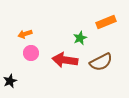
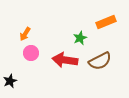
orange arrow: rotated 40 degrees counterclockwise
brown semicircle: moved 1 px left, 1 px up
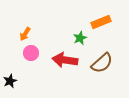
orange rectangle: moved 5 px left
brown semicircle: moved 2 px right, 2 px down; rotated 15 degrees counterclockwise
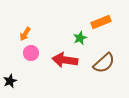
brown semicircle: moved 2 px right
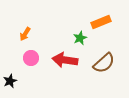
pink circle: moved 5 px down
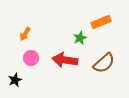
black star: moved 5 px right, 1 px up
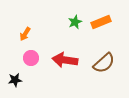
green star: moved 5 px left, 16 px up
black star: rotated 16 degrees clockwise
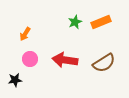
pink circle: moved 1 px left, 1 px down
brown semicircle: rotated 10 degrees clockwise
